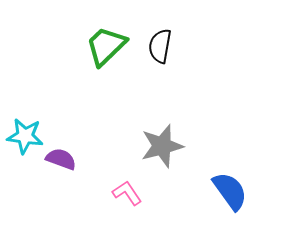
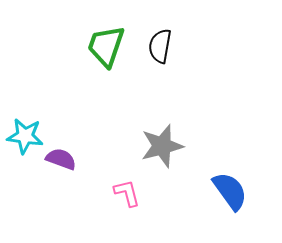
green trapezoid: rotated 27 degrees counterclockwise
pink L-shape: rotated 20 degrees clockwise
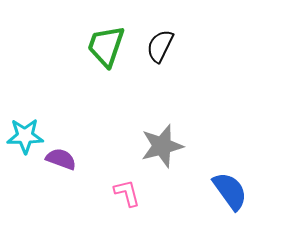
black semicircle: rotated 16 degrees clockwise
cyan star: rotated 9 degrees counterclockwise
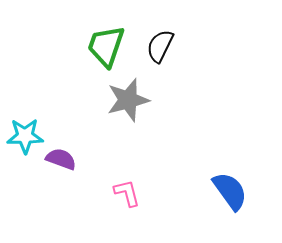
gray star: moved 34 px left, 46 px up
